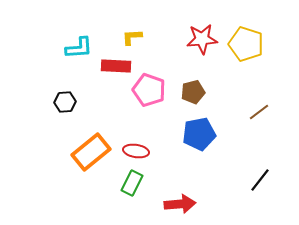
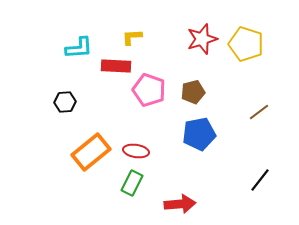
red star: rotated 12 degrees counterclockwise
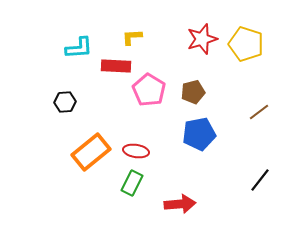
pink pentagon: rotated 12 degrees clockwise
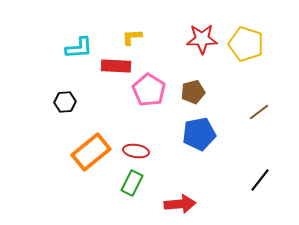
red star: rotated 16 degrees clockwise
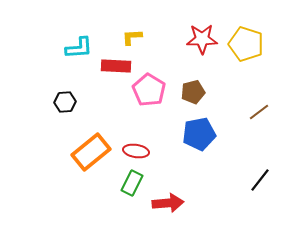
red arrow: moved 12 px left, 1 px up
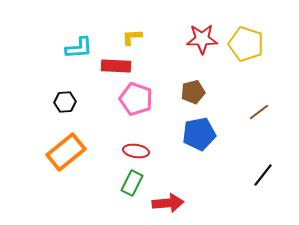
pink pentagon: moved 13 px left, 9 px down; rotated 12 degrees counterclockwise
orange rectangle: moved 25 px left
black line: moved 3 px right, 5 px up
